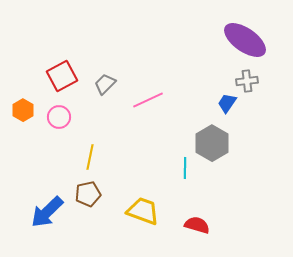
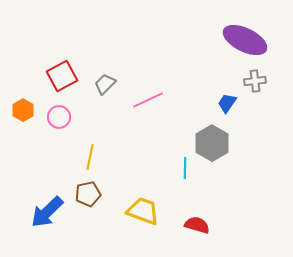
purple ellipse: rotated 9 degrees counterclockwise
gray cross: moved 8 px right
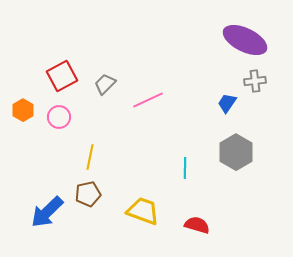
gray hexagon: moved 24 px right, 9 px down
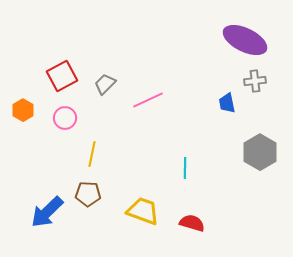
blue trapezoid: rotated 45 degrees counterclockwise
pink circle: moved 6 px right, 1 px down
gray hexagon: moved 24 px right
yellow line: moved 2 px right, 3 px up
brown pentagon: rotated 15 degrees clockwise
red semicircle: moved 5 px left, 2 px up
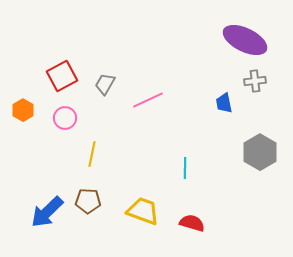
gray trapezoid: rotated 15 degrees counterclockwise
blue trapezoid: moved 3 px left
brown pentagon: moved 7 px down
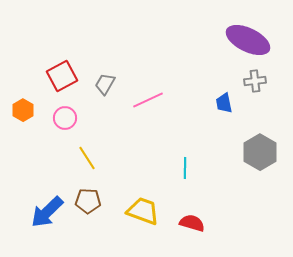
purple ellipse: moved 3 px right
yellow line: moved 5 px left, 4 px down; rotated 45 degrees counterclockwise
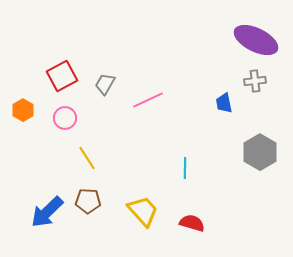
purple ellipse: moved 8 px right
yellow trapezoid: rotated 28 degrees clockwise
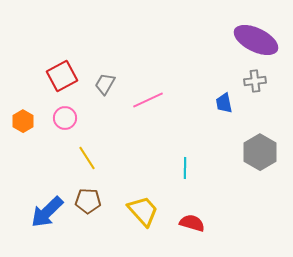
orange hexagon: moved 11 px down
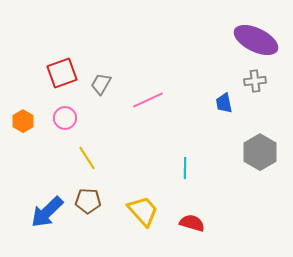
red square: moved 3 px up; rotated 8 degrees clockwise
gray trapezoid: moved 4 px left
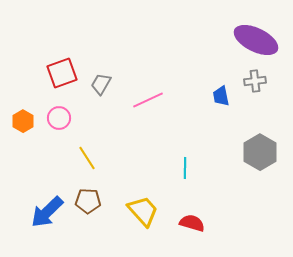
blue trapezoid: moved 3 px left, 7 px up
pink circle: moved 6 px left
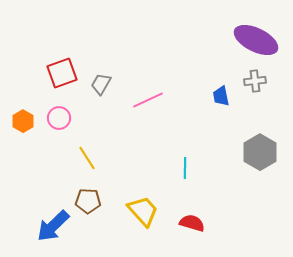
blue arrow: moved 6 px right, 14 px down
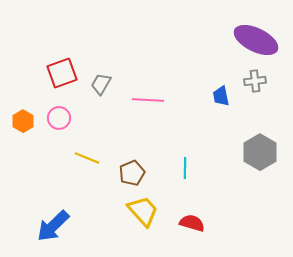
pink line: rotated 28 degrees clockwise
yellow line: rotated 35 degrees counterclockwise
brown pentagon: moved 44 px right, 28 px up; rotated 25 degrees counterclockwise
